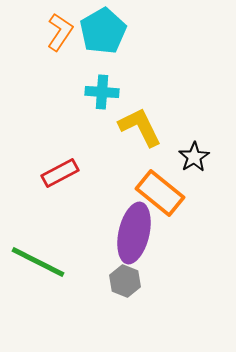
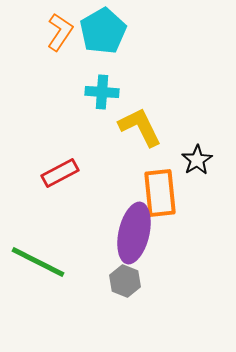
black star: moved 3 px right, 3 px down
orange rectangle: rotated 45 degrees clockwise
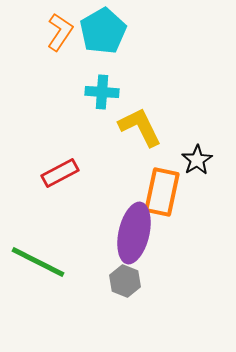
orange rectangle: moved 2 px right, 1 px up; rotated 18 degrees clockwise
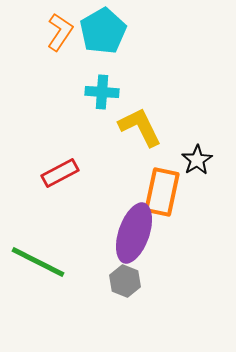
purple ellipse: rotated 6 degrees clockwise
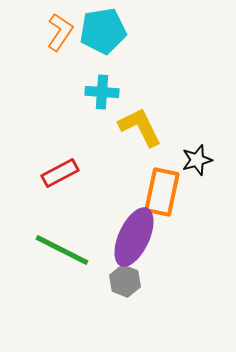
cyan pentagon: rotated 21 degrees clockwise
black star: rotated 16 degrees clockwise
purple ellipse: moved 4 px down; rotated 6 degrees clockwise
green line: moved 24 px right, 12 px up
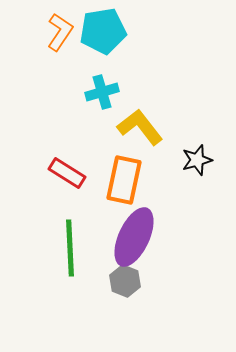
cyan cross: rotated 20 degrees counterclockwise
yellow L-shape: rotated 12 degrees counterclockwise
red rectangle: moved 7 px right; rotated 60 degrees clockwise
orange rectangle: moved 38 px left, 12 px up
green line: moved 8 px right, 2 px up; rotated 60 degrees clockwise
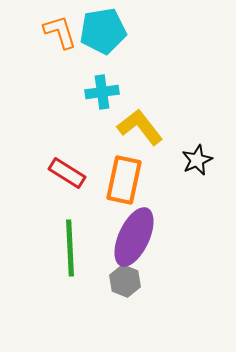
orange L-shape: rotated 51 degrees counterclockwise
cyan cross: rotated 8 degrees clockwise
black star: rotated 8 degrees counterclockwise
